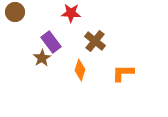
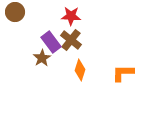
red star: moved 3 px down
brown cross: moved 24 px left, 1 px up
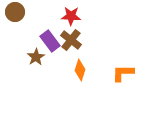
purple rectangle: moved 1 px left, 1 px up
brown star: moved 6 px left, 1 px up
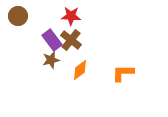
brown circle: moved 3 px right, 4 px down
purple rectangle: moved 2 px right, 1 px up
brown star: moved 15 px right, 3 px down; rotated 18 degrees clockwise
orange diamond: rotated 35 degrees clockwise
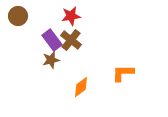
red star: rotated 12 degrees counterclockwise
orange diamond: moved 1 px right, 17 px down
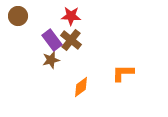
red star: rotated 12 degrees clockwise
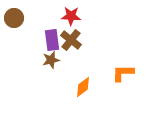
brown circle: moved 4 px left, 2 px down
purple rectangle: rotated 30 degrees clockwise
orange diamond: moved 2 px right
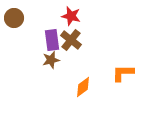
red star: rotated 12 degrees clockwise
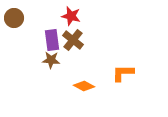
brown cross: moved 2 px right
brown star: rotated 18 degrees clockwise
orange diamond: moved 1 px right, 1 px up; rotated 65 degrees clockwise
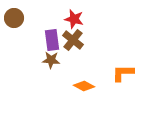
red star: moved 3 px right, 3 px down
